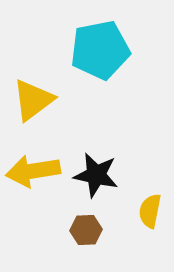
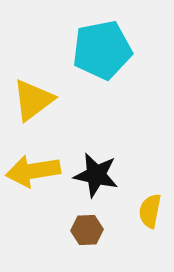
cyan pentagon: moved 2 px right
brown hexagon: moved 1 px right
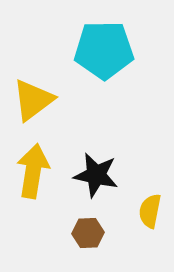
cyan pentagon: moved 2 px right; rotated 10 degrees clockwise
yellow arrow: rotated 108 degrees clockwise
brown hexagon: moved 1 px right, 3 px down
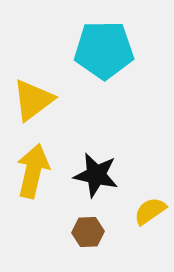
yellow arrow: rotated 4 degrees clockwise
yellow semicircle: rotated 44 degrees clockwise
brown hexagon: moved 1 px up
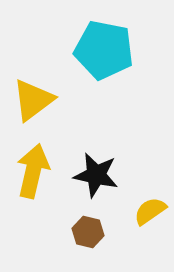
cyan pentagon: rotated 12 degrees clockwise
brown hexagon: rotated 16 degrees clockwise
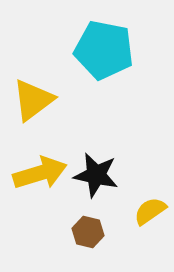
yellow arrow: moved 7 px right, 2 px down; rotated 60 degrees clockwise
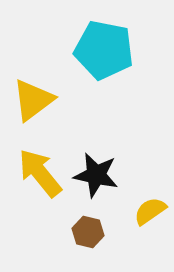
yellow arrow: rotated 112 degrees counterclockwise
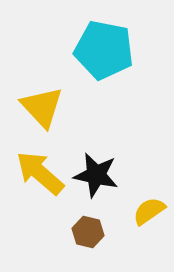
yellow triangle: moved 9 px right, 7 px down; rotated 36 degrees counterclockwise
yellow arrow: rotated 10 degrees counterclockwise
yellow semicircle: moved 1 px left
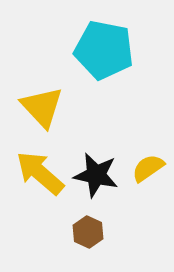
yellow semicircle: moved 1 px left, 43 px up
brown hexagon: rotated 12 degrees clockwise
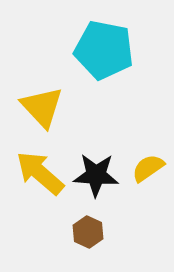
black star: rotated 9 degrees counterclockwise
